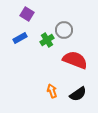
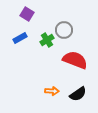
orange arrow: rotated 112 degrees clockwise
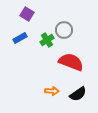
red semicircle: moved 4 px left, 2 px down
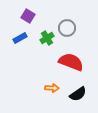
purple square: moved 1 px right, 2 px down
gray circle: moved 3 px right, 2 px up
green cross: moved 2 px up
orange arrow: moved 3 px up
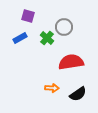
purple square: rotated 16 degrees counterclockwise
gray circle: moved 3 px left, 1 px up
green cross: rotated 16 degrees counterclockwise
red semicircle: rotated 30 degrees counterclockwise
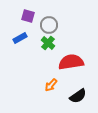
gray circle: moved 15 px left, 2 px up
green cross: moved 1 px right, 5 px down
orange arrow: moved 1 px left, 3 px up; rotated 128 degrees clockwise
black semicircle: moved 2 px down
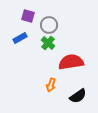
orange arrow: rotated 24 degrees counterclockwise
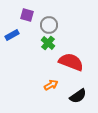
purple square: moved 1 px left, 1 px up
blue rectangle: moved 8 px left, 3 px up
red semicircle: rotated 30 degrees clockwise
orange arrow: rotated 136 degrees counterclockwise
